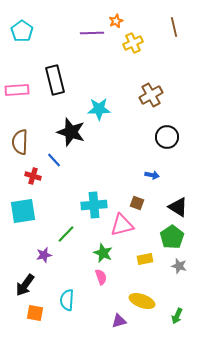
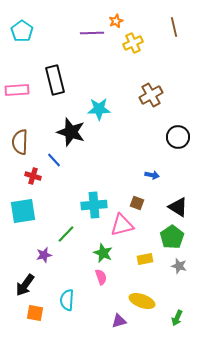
black circle: moved 11 px right
green arrow: moved 2 px down
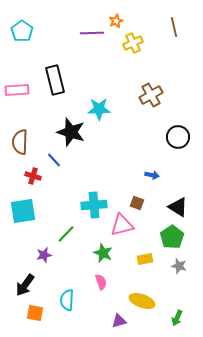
pink semicircle: moved 5 px down
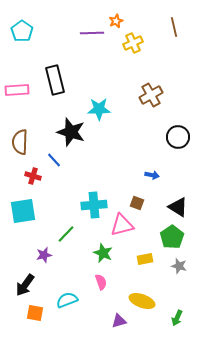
cyan semicircle: rotated 65 degrees clockwise
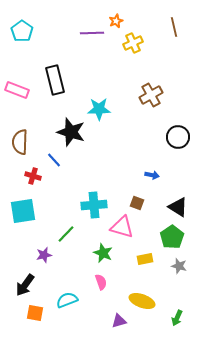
pink rectangle: rotated 25 degrees clockwise
pink triangle: moved 2 px down; rotated 30 degrees clockwise
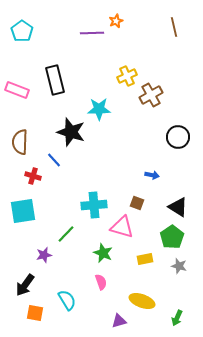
yellow cross: moved 6 px left, 33 px down
cyan semicircle: rotated 80 degrees clockwise
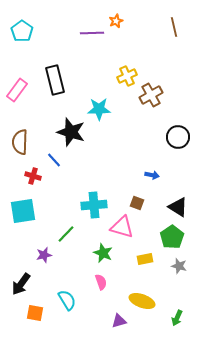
pink rectangle: rotated 75 degrees counterclockwise
black arrow: moved 4 px left, 1 px up
